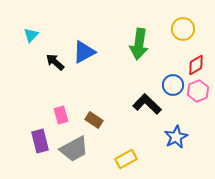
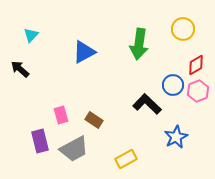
black arrow: moved 35 px left, 7 px down
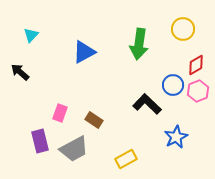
black arrow: moved 3 px down
pink rectangle: moved 1 px left, 2 px up; rotated 36 degrees clockwise
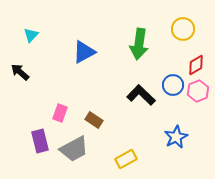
black L-shape: moved 6 px left, 9 px up
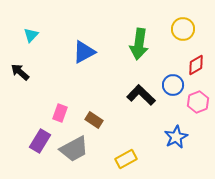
pink hexagon: moved 11 px down
purple rectangle: rotated 45 degrees clockwise
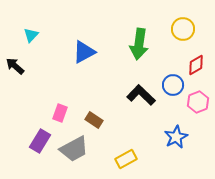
black arrow: moved 5 px left, 6 px up
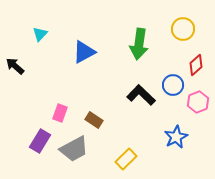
cyan triangle: moved 9 px right, 1 px up
red diamond: rotated 10 degrees counterclockwise
yellow rectangle: rotated 15 degrees counterclockwise
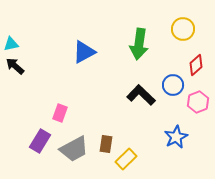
cyan triangle: moved 29 px left, 10 px down; rotated 35 degrees clockwise
brown rectangle: moved 12 px right, 24 px down; rotated 66 degrees clockwise
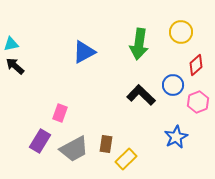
yellow circle: moved 2 px left, 3 px down
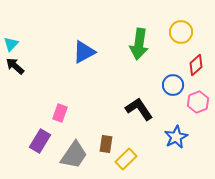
cyan triangle: rotated 35 degrees counterclockwise
black L-shape: moved 2 px left, 14 px down; rotated 12 degrees clockwise
gray trapezoid: moved 6 px down; rotated 28 degrees counterclockwise
